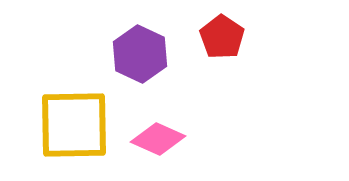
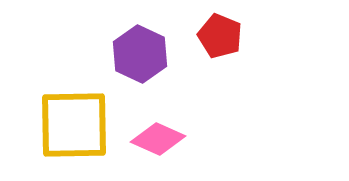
red pentagon: moved 2 px left, 1 px up; rotated 12 degrees counterclockwise
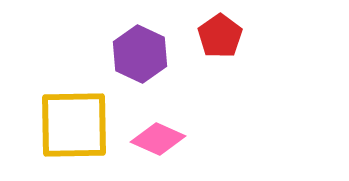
red pentagon: rotated 15 degrees clockwise
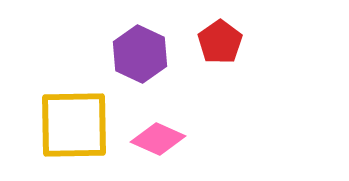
red pentagon: moved 6 px down
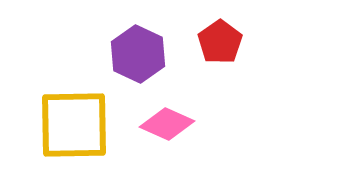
purple hexagon: moved 2 px left
pink diamond: moved 9 px right, 15 px up
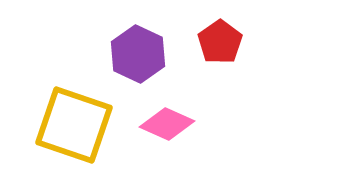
yellow square: rotated 20 degrees clockwise
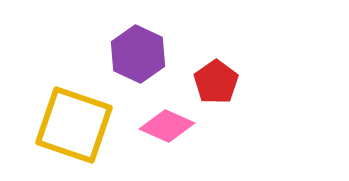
red pentagon: moved 4 px left, 40 px down
pink diamond: moved 2 px down
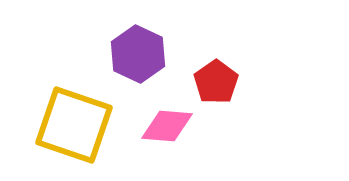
pink diamond: rotated 20 degrees counterclockwise
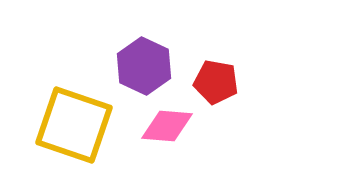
purple hexagon: moved 6 px right, 12 px down
red pentagon: rotated 27 degrees counterclockwise
